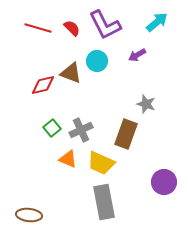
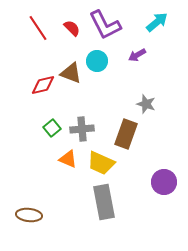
red line: rotated 40 degrees clockwise
gray cross: moved 1 px right, 1 px up; rotated 20 degrees clockwise
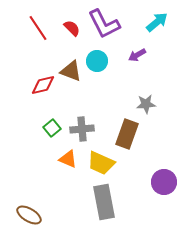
purple L-shape: moved 1 px left, 1 px up
brown triangle: moved 2 px up
gray star: rotated 24 degrees counterclockwise
brown rectangle: moved 1 px right
brown ellipse: rotated 25 degrees clockwise
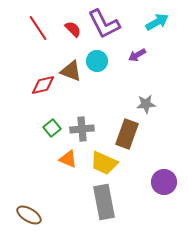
cyan arrow: rotated 10 degrees clockwise
red semicircle: moved 1 px right, 1 px down
yellow trapezoid: moved 3 px right
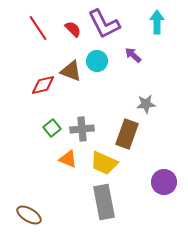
cyan arrow: rotated 60 degrees counterclockwise
purple arrow: moved 4 px left; rotated 72 degrees clockwise
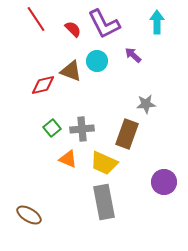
red line: moved 2 px left, 9 px up
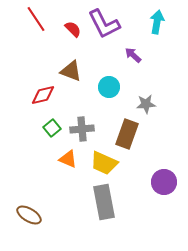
cyan arrow: rotated 10 degrees clockwise
cyan circle: moved 12 px right, 26 px down
red diamond: moved 10 px down
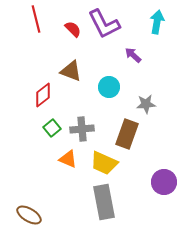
red line: rotated 20 degrees clockwise
red diamond: rotated 25 degrees counterclockwise
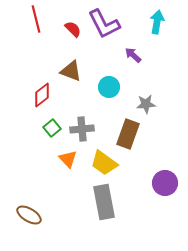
red diamond: moved 1 px left
brown rectangle: moved 1 px right
orange triangle: rotated 24 degrees clockwise
yellow trapezoid: rotated 12 degrees clockwise
purple circle: moved 1 px right, 1 px down
